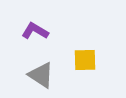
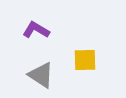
purple L-shape: moved 1 px right, 1 px up
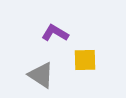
purple L-shape: moved 19 px right, 3 px down
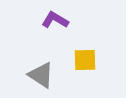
purple L-shape: moved 13 px up
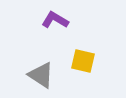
yellow square: moved 2 px left, 1 px down; rotated 15 degrees clockwise
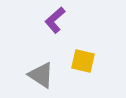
purple L-shape: rotated 72 degrees counterclockwise
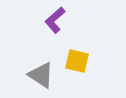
yellow square: moved 6 px left
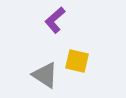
gray triangle: moved 4 px right
